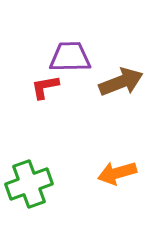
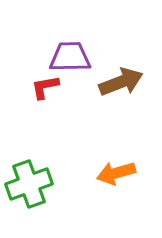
orange arrow: moved 1 px left
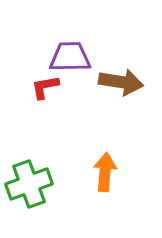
brown arrow: rotated 30 degrees clockwise
orange arrow: moved 11 px left, 1 px up; rotated 111 degrees clockwise
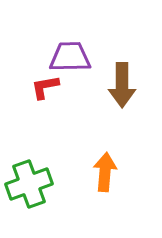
brown arrow: moved 1 px right, 3 px down; rotated 81 degrees clockwise
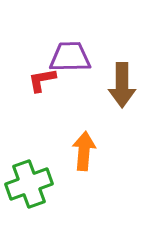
red L-shape: moved 3 px left, 7 px up
orange arrow: moved 21 px left, 21 px up
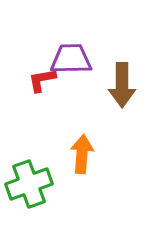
purple trapezoid: moved 1 px right, 2 px down
orange arrow: moved 2 px left, 3 px down
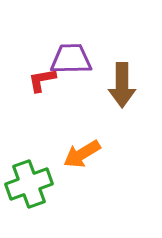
orange arrow: rotated 126 degrees counterclockwise
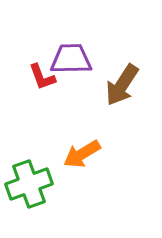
red L-shape: moved 3 px up; rotated 100 degrees counterclockwise
brown arrow: rotated 33 degrees clockwise
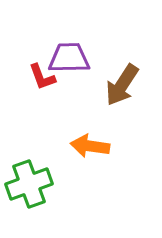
purple trapezoid: moved 2 px left, 1 px up
orange arrow: moved 8 px right, 8 px up; rotated 39 degrees clockwise
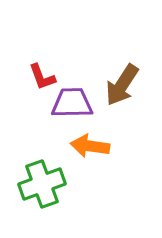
purple trapezoid: moved 3 px right, 45 px down
green cross: moved 13 px right
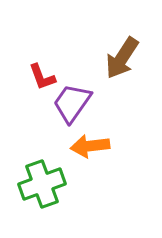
brown arrow: moved 27 px up
purple trapezoid: rotated 54 degrees counterclockwise
orange arrow: rotated 15 degrees counterclockwise
